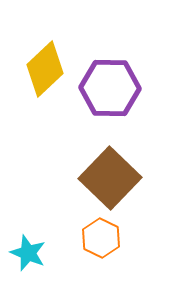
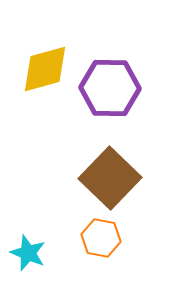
yellow diamond: rotated 28 degrees clockwise
orange hexagon: rotated 15 degrees counterclockwise
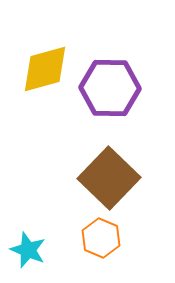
brown square: moved 1 px left
orange hexagon: rotated 12 degrees clockwise
cyan star: moved 3 px up
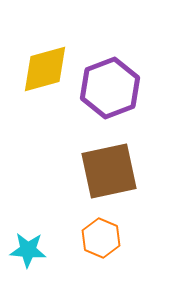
purple hexagon: rotated 22 degrees counterclockwise
brown square: moved 7 px up; rotated 34 degrees clockwise
cyan star: rotated 18 degrees counterclockwise
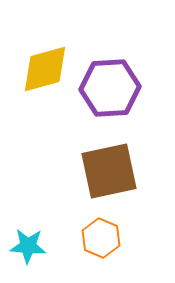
purple hexagon: rotated 18 degrees clockwise
cyan star: moved 4 px up
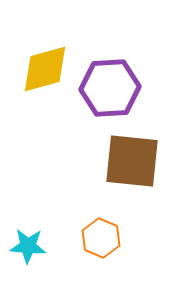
brown square: moved 23 px right, 10 px up; rotated 18 degrees clockwise
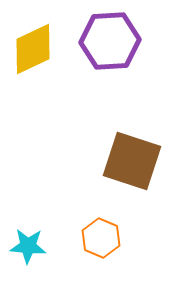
yellow diamond: moved 12 px left, 20 px up; rotated 10 degrees counterclockwise
purple hexagon: moved 47 px up
brown square: rotated 12 degrees clockwise
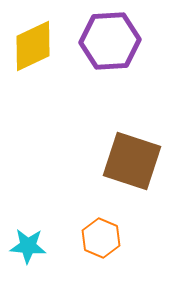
yellow diamond: moved 3 px up
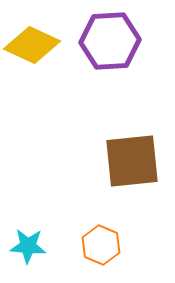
yellow diamond: moved 1 px left, 1 px up; rotated 50 degrees clockwise
brown square: rotated 24 degrees counterclockwise
orange hexagon: moved 7 px down
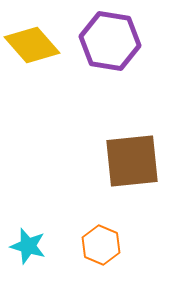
purple hexagon: rotated 12 degrees clockwise
yellow diamond: rotated 24 degrees clockwise
cyan star: rotated 12 degrees clockwise
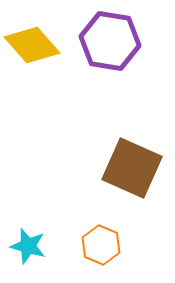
brown square: moved 7 px down; rotated 30 degrees clockwise
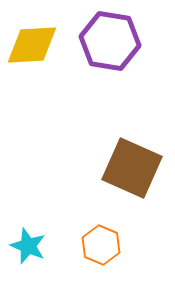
yellow diamond: rotated 52 degrees counterclockwise
cyan star: rotated 6 degrees clockwise
